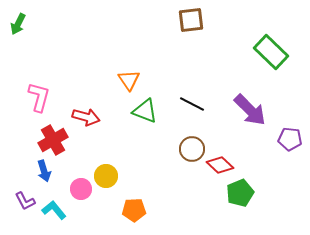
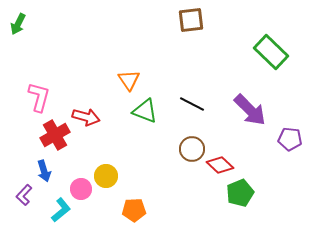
red cross: moved 2 px right, 5 px up
purple L-shape: moved 1 px left, 6 px up; rotated 70 degrees clockwise
cyan L-shape: moved 7 px right; rotated 90 degrees clockwise
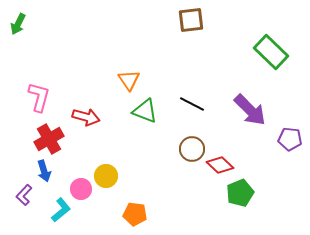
red cross: moved 6 px left, 4 px down
orange pentagon: moved 1 px right, 4 px down; rotated 10 degrees clockwise
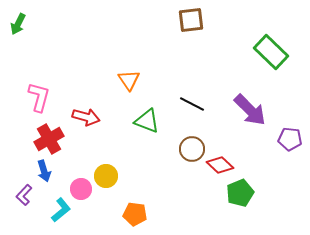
green triangle: moved 2 px right, 10 px down
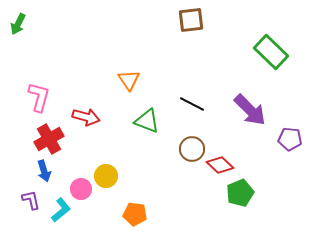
purple L-shape: moved 7 px right, 5 px down; rotated 125 degrees clockwise
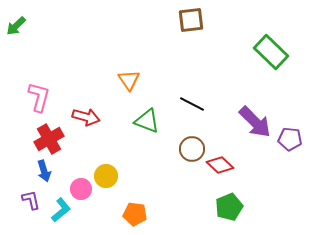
green arrow: moved 2 px left, 2 px down; rotated 20 degrees clockwise
purple arrow: moved 5 px right, 12 px down
green pentagon: moved 11 px left, 14 px down
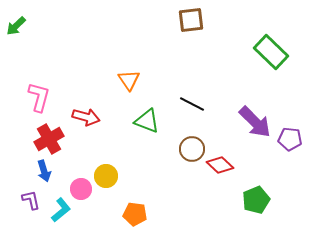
green pentagon: moved 27 px right, 7 px up
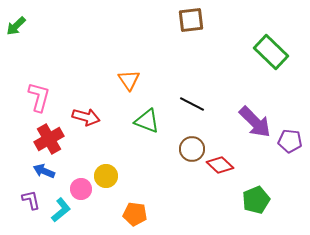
purple pentagon: moved 2 px down
blue arrow: rotated 130 degrees clockwise
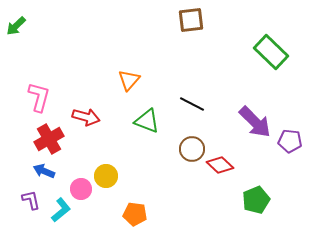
orange triangle: rotated 15 degrees clockwise
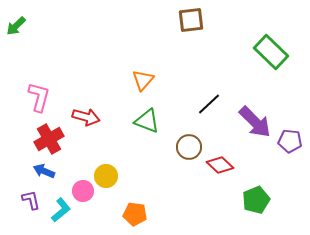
orange triangle: moved 14 px right
black line: moved 17 px right; rotated 70 degrees counterclockwise
brown circle: moved 3 px left, 2 px up
pink circle: moved 2 px right, 2 px down
